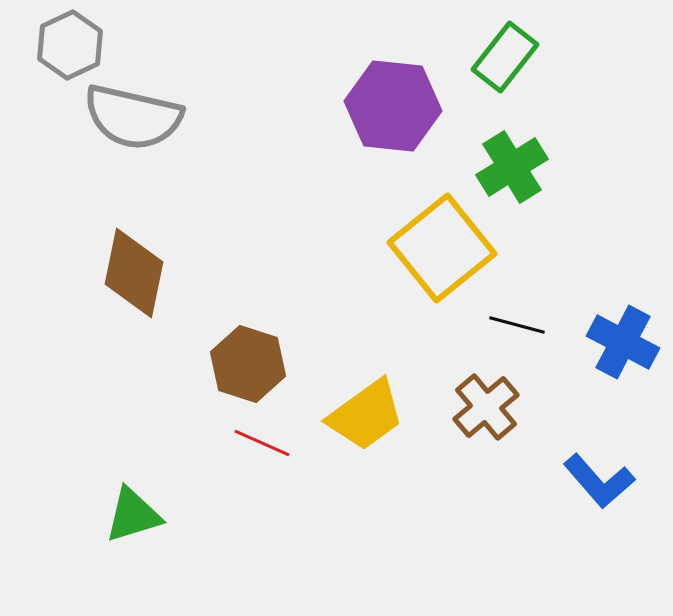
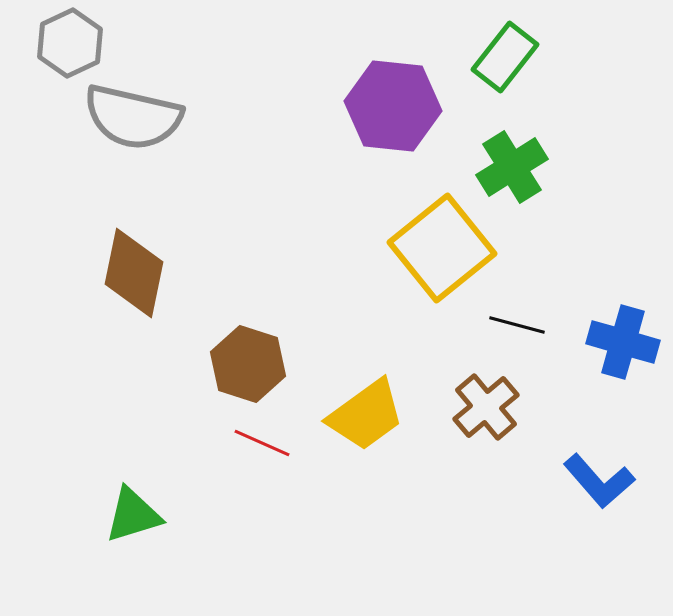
gray hexagon: moved 2 px up
blue cross: rotated 12 degrees counterclockwise
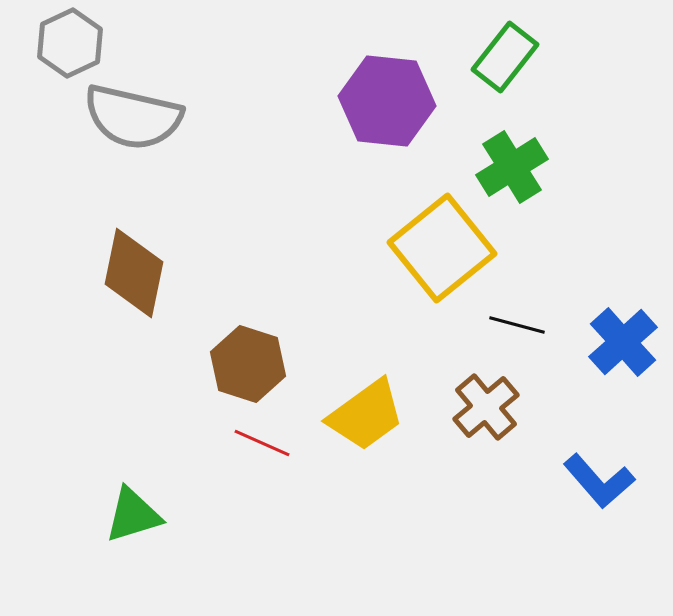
purple hexagon: moved 6 px left, 5 px up
blue cross: rotated 32 degrees clockwise
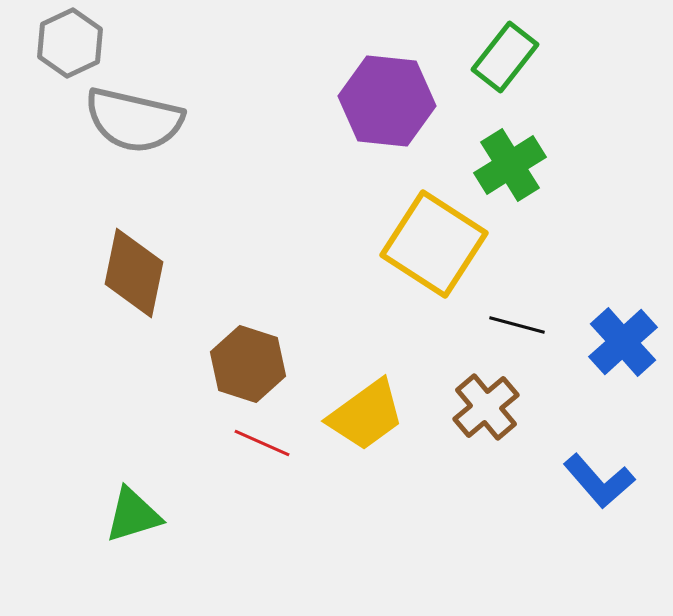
gray semicircle: moved 1 px right, 3 px down
green cross: moved 2 px left, 2 px up
yellow square: moved 8 px left, 4 px up; rotated 18 degrees counterclockwise
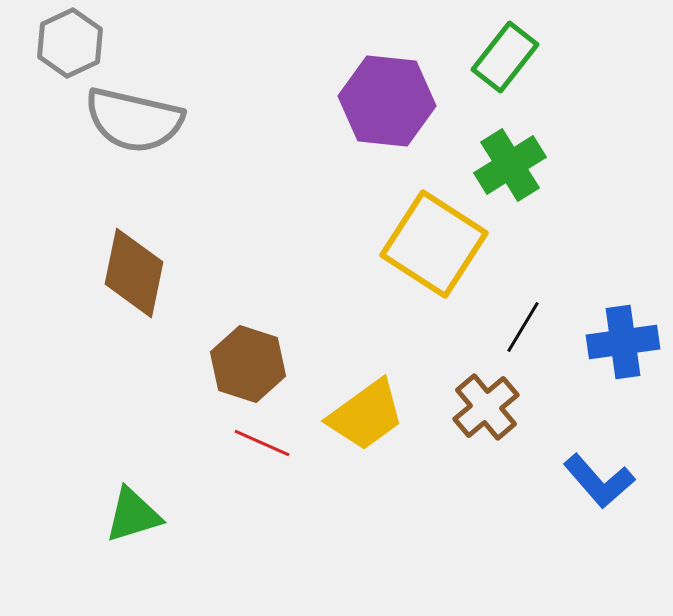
black line: moved 6 px right, 2 px down; rotated 74 degrees counterclockwise
blue cross: rotated 34 degrees clockwise
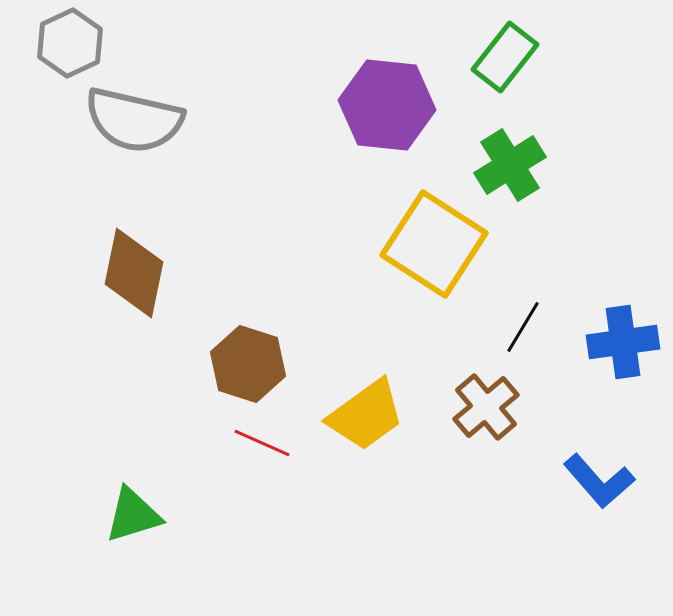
purple hexagon: moved 4 px down
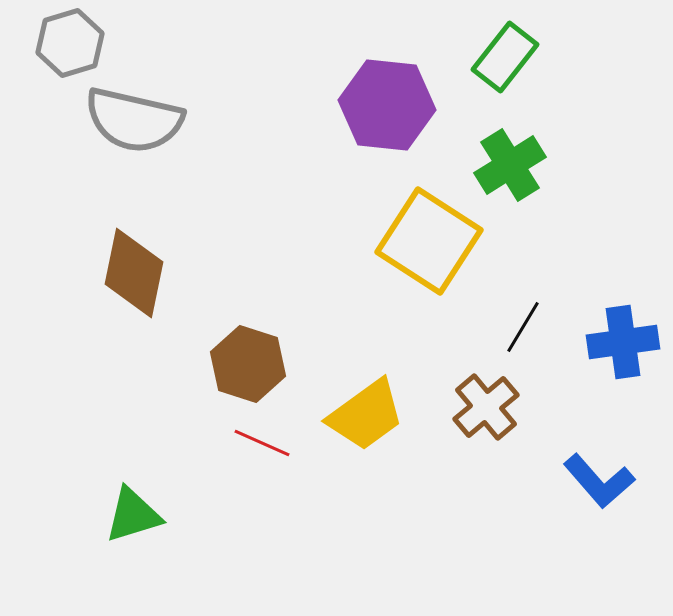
gray hexagon: rotated 8 degrees clockwise
yellow square: moved 5 px left, 3 px up
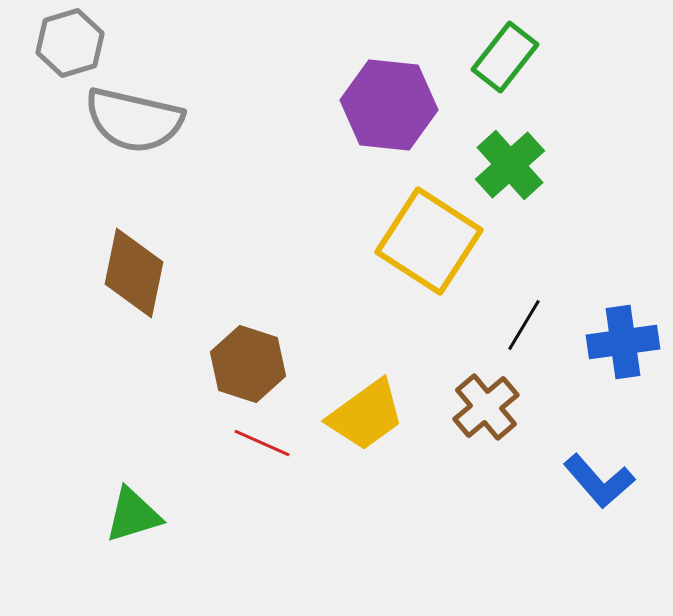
purple hexagon: moved 2 px right
green cross: rotated 10 degrees counterclockwise
black line: moved 1 px right, 2 px up
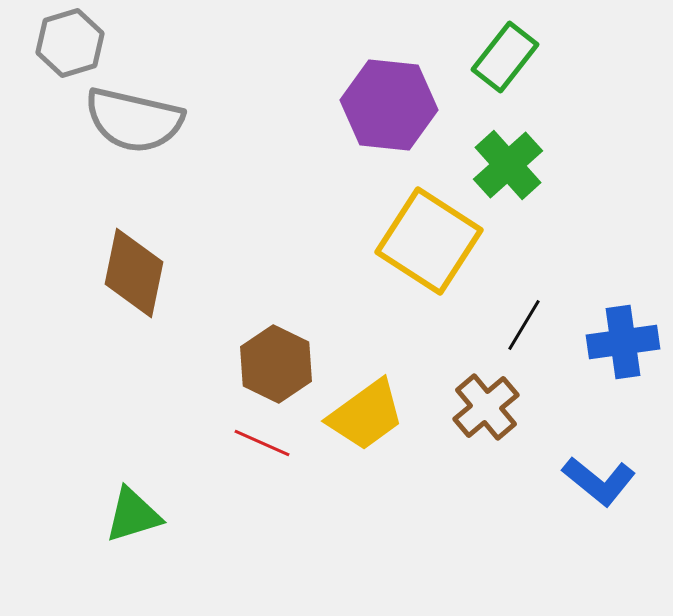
green cross: moved 2 px left
brown hexagon: moved 28 px right; rotated 8 degrees clockwise
blue L-shape: rotated 10 degrees counterclockwise
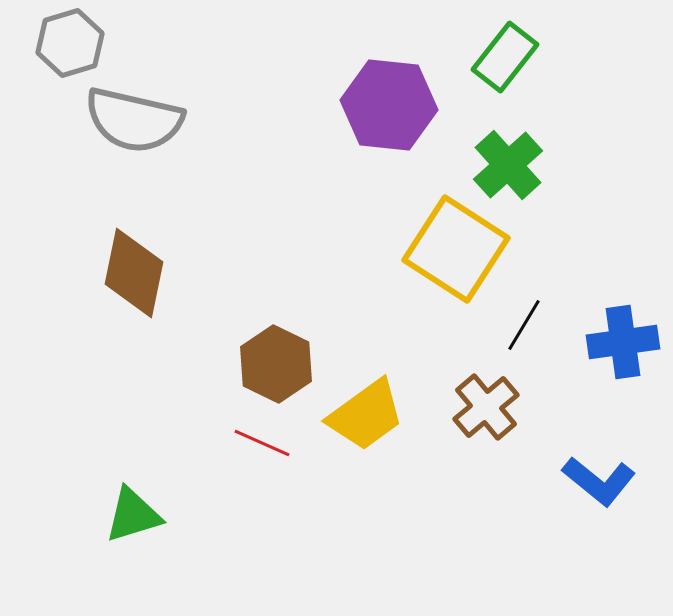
yellow square: moved 27 px right, 8 px down
